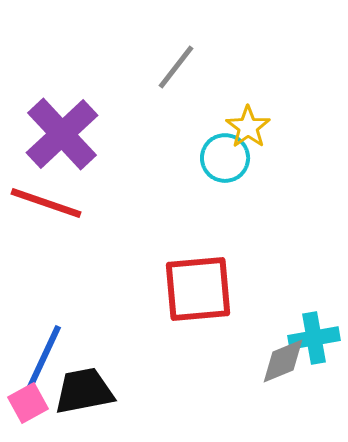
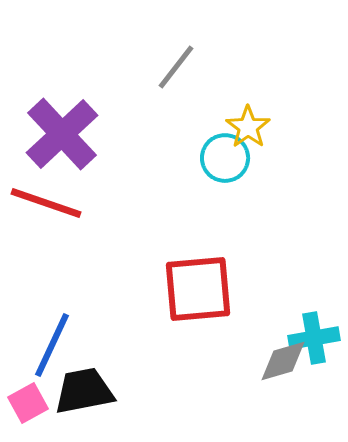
blue line: moved 8 px right, 12 px up
gray diamond: rotated 6 degrees clockwise
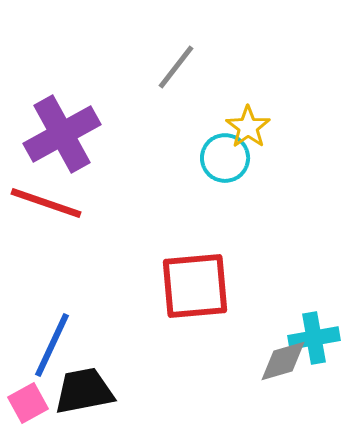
purple cross: rotated 14 degrees clockwise
red square: moved 3 px left, 3 px up
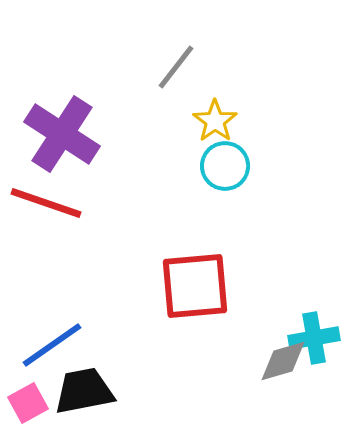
yellow star: moved 33 px left, 6 px up
purple cross: rotated 28 degrees counterclockwise
cyan circle: moved 8 px down
blue line: rotated 30 degrees clockwise
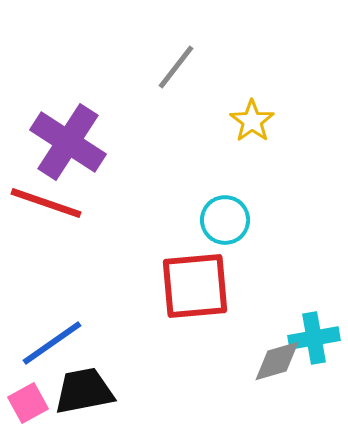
yellow star: moved 37 px right
purple cross: moved 6 px right, 8 px down
cyan circle: moved 54 px down
blue line: moved 2 px up
gray diamond: moved 6 px left
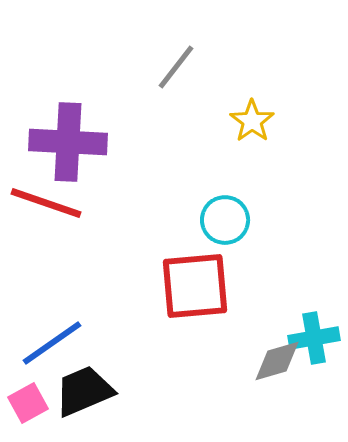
purple cross: rotated 30 degrees counterclockwise
black trapezoid: rotated 12 degrees counterclockwise
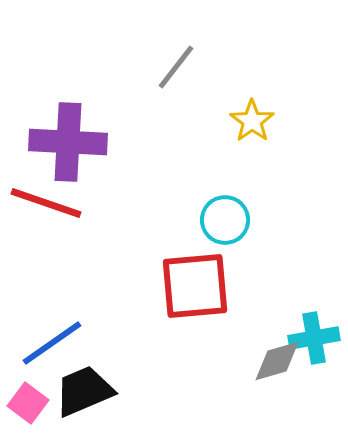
pink square: rotated 24 degrees counterclockwise
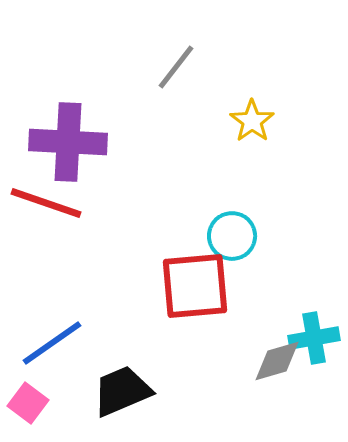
cyan circle: moved 7 px right, 16 px down
black trapezoid: moved 38 px right
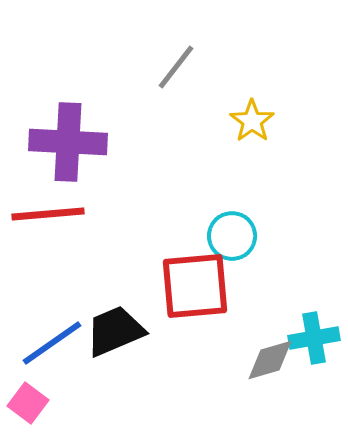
red line: moved 2 px right, 11 px down; rotated 24 degrees counterclockwise
gray diamond: moved 7 px left, 1 px up
black trapezoid: moved 7 px left, 60 px up
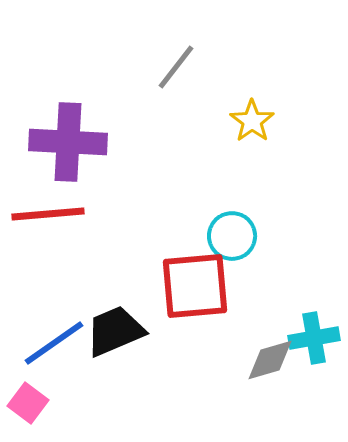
blue line: moved 2 px right
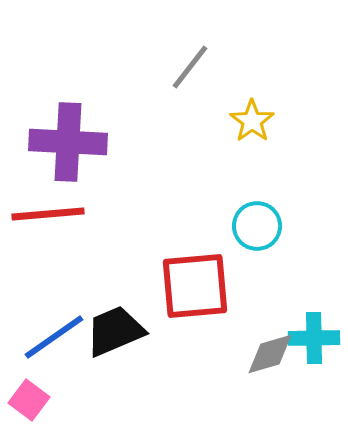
gray line: moved 14 px right
cyan circle: moved 25 px right, 10 px up
cyan cross: rotated 9 degrees clockwise
blue line: moved 6 px up
gray diamond: moved 6 px up
pink square: moved 1 px right, 3 px up
